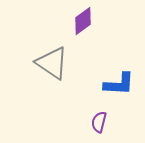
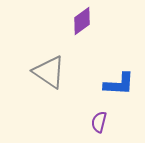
purple diamond: moved 1 px left
gray triangle: moved 3 px left, 9 px down
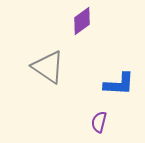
gray triangle: moved 1 px left, 5 px up
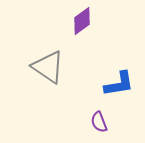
blue L-shape: rotated 12 degrees counterclockwise
purple semicircle: rotated 35 degrees counterclockwise
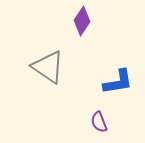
purple diamond: rotated 20 degrees counterclockwise
blue L-shape: moved 1 px left, 2 px up
